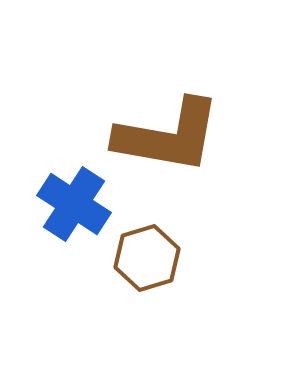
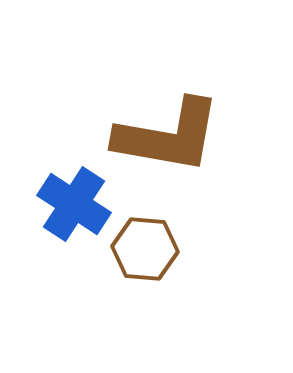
brown hexagon: moved 2 px left, 9 px up; rotated 22 degrees clockwise
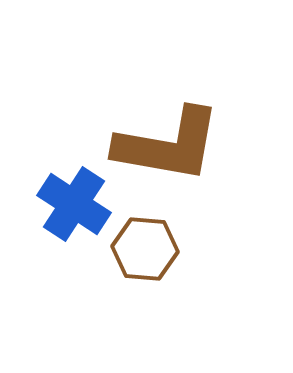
brown L-shape: moved 9 px down
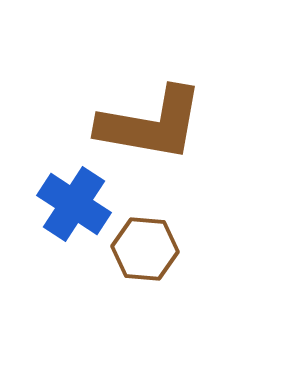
brown L-shape: moved 17 px left, 21 px up
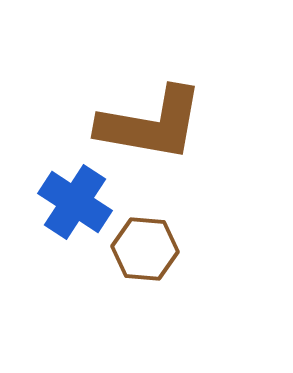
blue cross: moved 1 px right, 2 px up
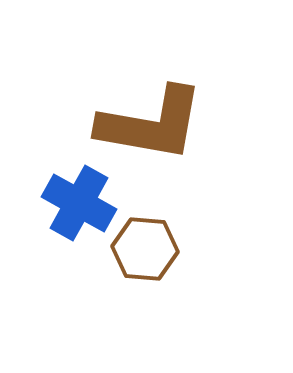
blue cross: moved 4 px right, 1 px down; rotated 4 degrees counterclockwise
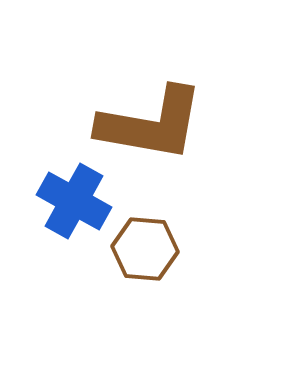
blue cross: moved 5 px left, 2 px up
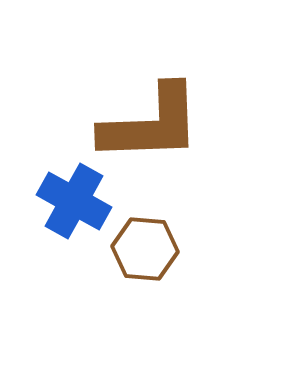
brown L-shape: rotated 12 degrees counterclockwise
